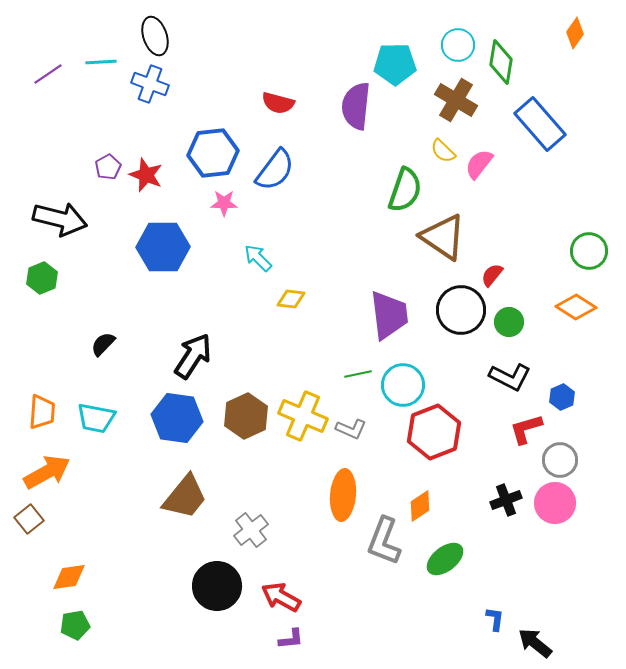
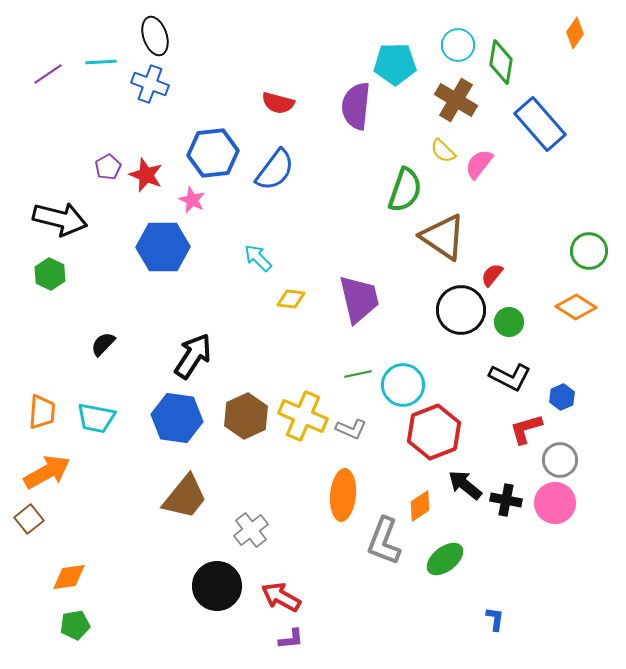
pink star at (224, 203): moved 32 px left, 3 px up; rotated 24 degrees clockwise
green hexagon at (42, 278): moved 8 px right, 4 px up; rotated 12 degrees counterclockwise
purple trapezoid at (389, 315): moved 30 px left, 16 px up; rotated 6 degrees counterclockwise
black cross at (506, 500): rotated 32 degrees clockwise
black arrow at (535, 643): moved 70 px left, 158 px up
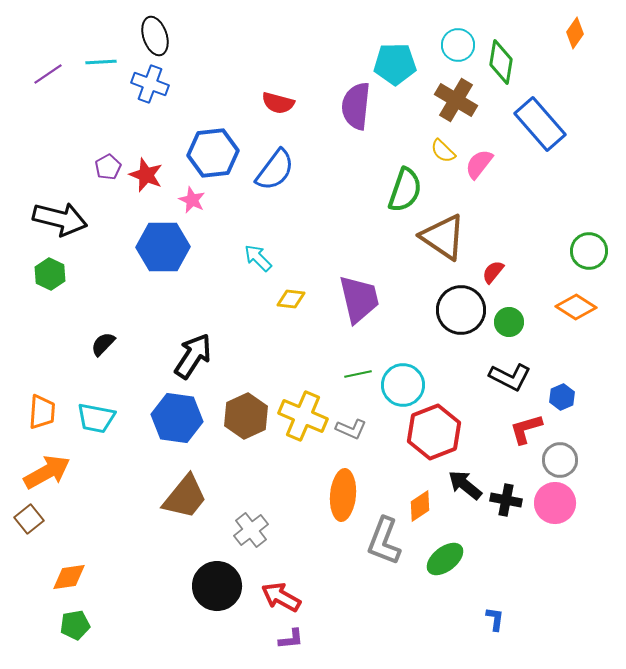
red semicircle at (492, 275): moved 1 px right, 3 px up
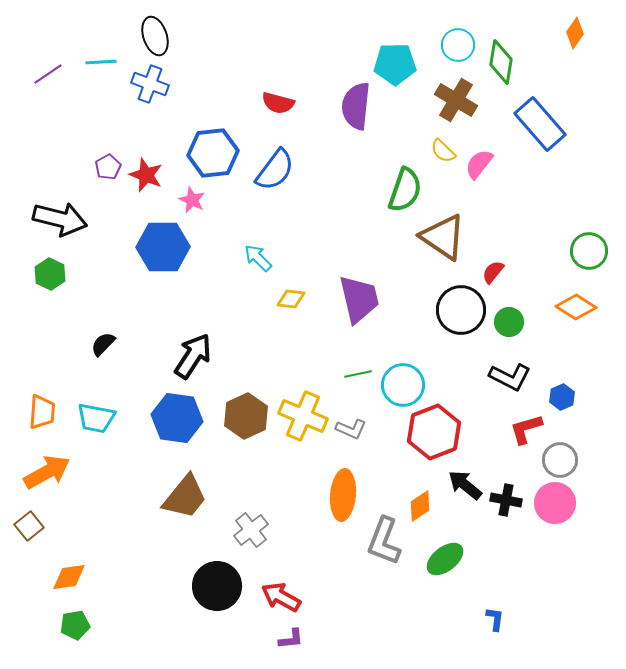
brown square at (29, 519): moved 7 px down
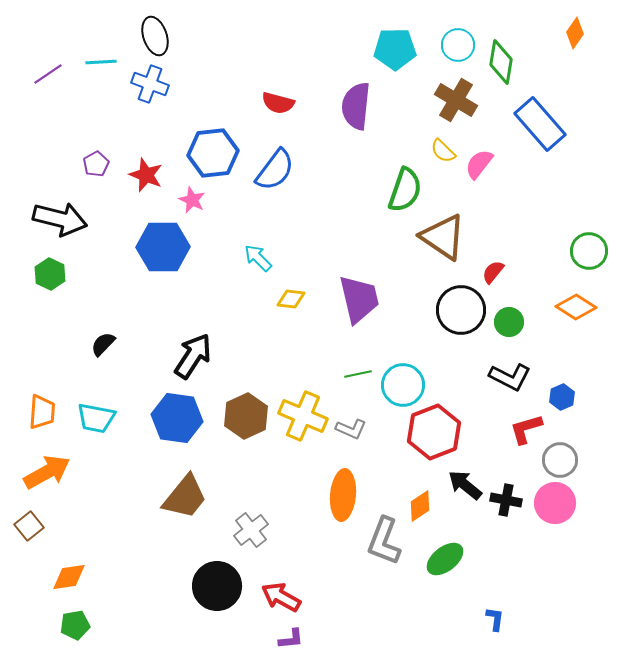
cyan pentagon at (395, 64): moved 15 px up
purple pentagon at (108, 167): moved 12 px left, 3 px up
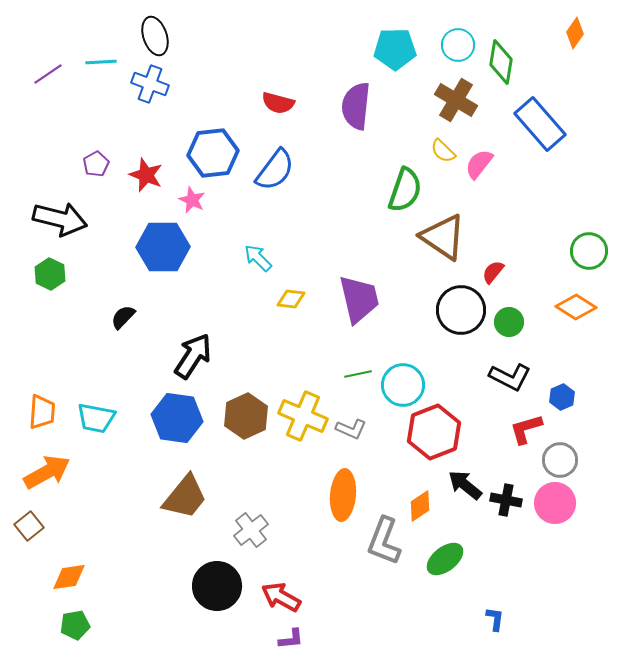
black semicircle at (103, 344): moved 20 px right, 27 px up
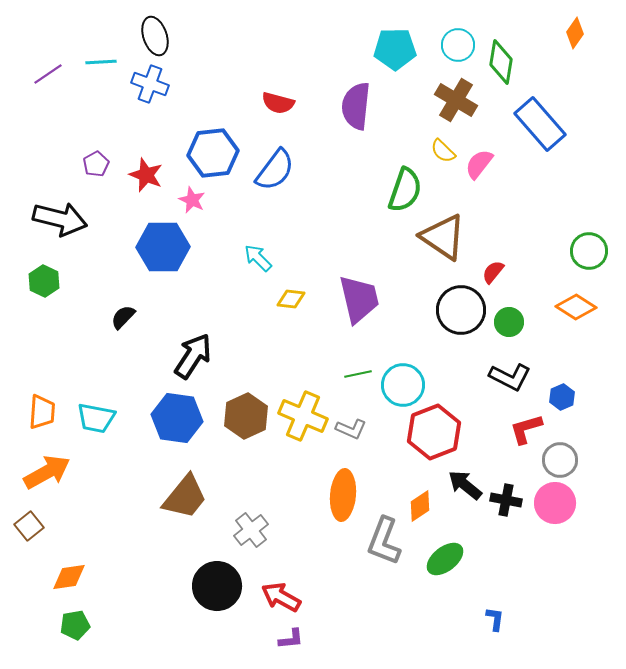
green hexagon at (50, 274): moved 6 px left, 7 px down
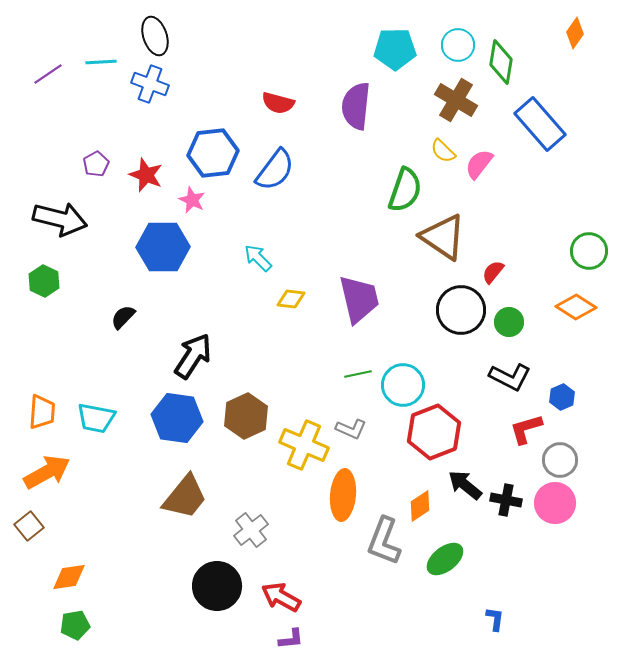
yellow cross at (303, 416): moved 1 px right, 29 px down
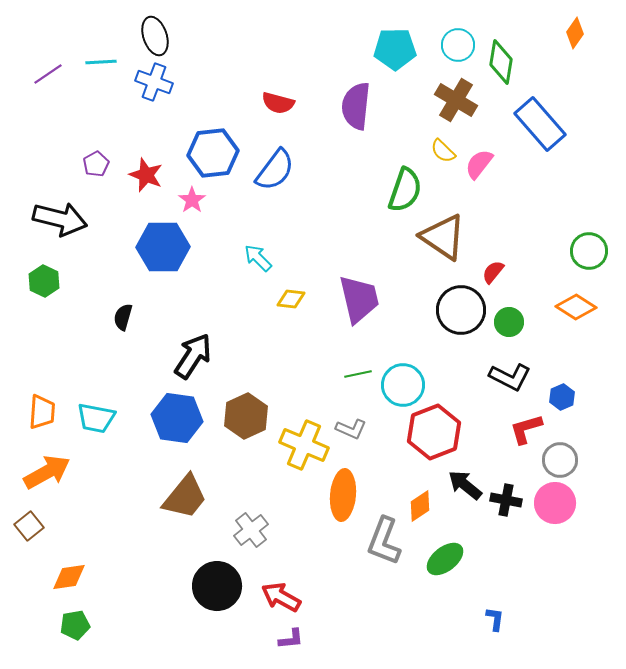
blue cross at (150, 84): moved 4 px right, 2 px up
pink star at (192, 200): rotated 12 degrees clockwise
black semicircle at (123, 317): rotated 28 degrees counterclockwise
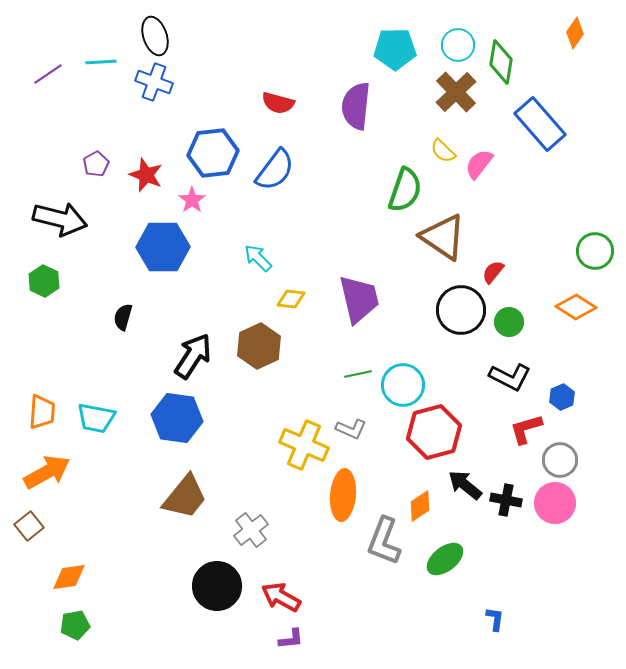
brown cross at (456, 100): moved 8 px up; rotated 15 degrees clockwise
green circle at (589, 251): moved 6 px right
brown hexagon at (246, 416): moved 13 px right, 70 px up
red hexagon at (434, 432): rotated 6 degrees clockwise
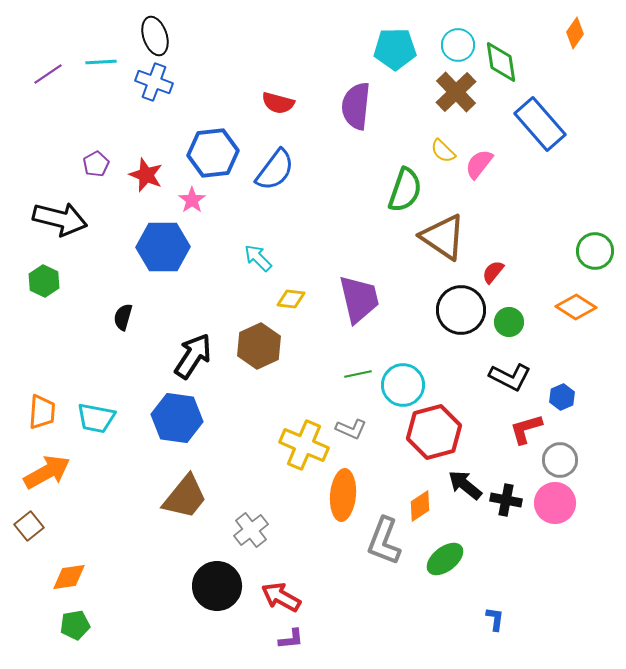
green diamond at (501, 62): rotated 18 degrees counterclockwise
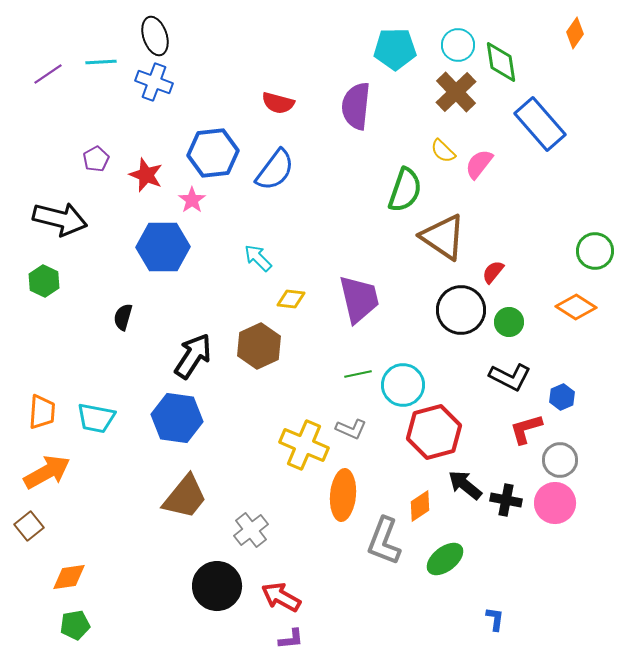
purple pentagon at (96, 164): moved 5 px up
